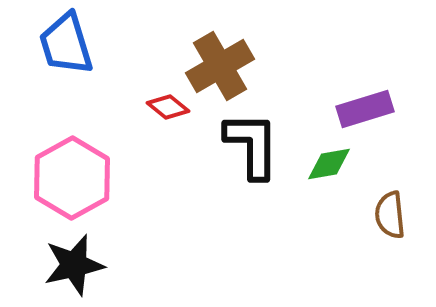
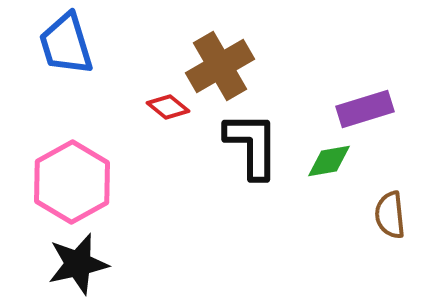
green diamond: moved 3 px up
pink hexagon: moved 4 px down
black star: moved 4 px right, 1 px up
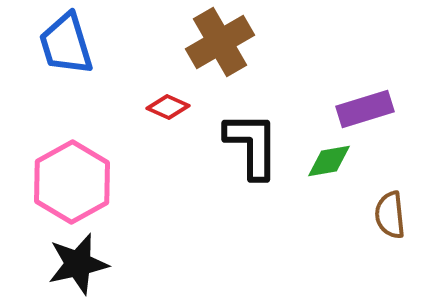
brown cross: moved 24 px up
red diamond: rotated 15 degrees counterclockwise
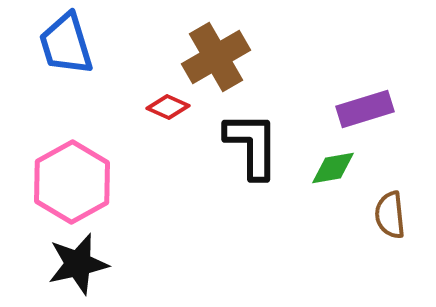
brown cross: moved 4 px left, 15 px down
green diamond: moved 4 px right, 7 px down
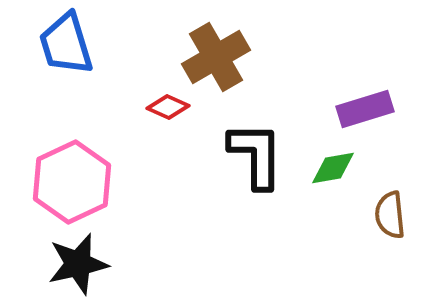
black L-shape: moved 4 px right, 10 px down
pink hexagon: rotated 4 degrees clockwise
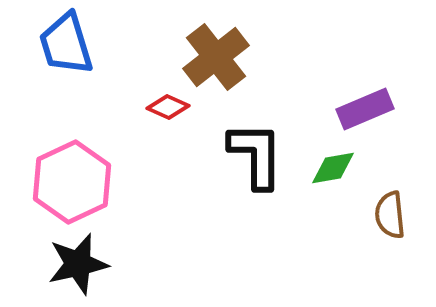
brown cross: rotated 8 degrees counterclockwise
purple rectangle: rotated 6 degrees counterclockwise
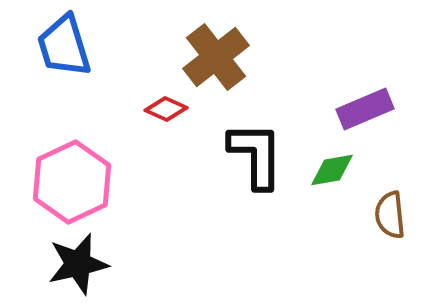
blue trapezoid: moved 2 px left, 2 px down
red diamond: moved 2 px left, 2 px down
green diamond: moved 1 px left, 2 px down
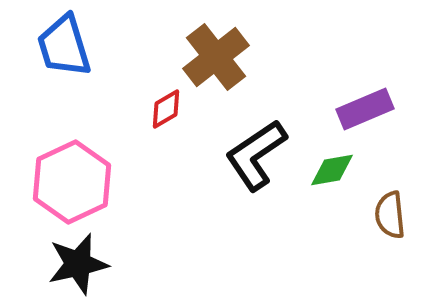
red diamond: rotated 54 degrees counterclockwise
black L-shape: rotated 124 degrees counterclockwise
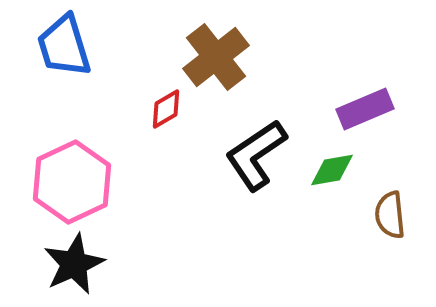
black star: moved 4 px left; rotated 12 degrees counterclockwise
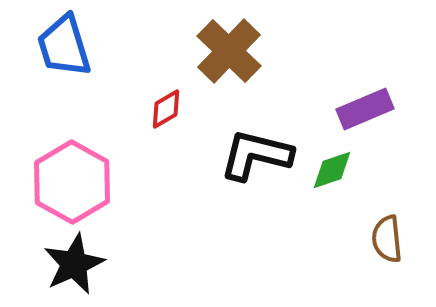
brown cross: moved 13 px right, 6 px up; rotated 8 degrees counterclockwise
black L-shape: rotated 48 degrees clockwise
green diamond: rotated 9 degrees counterclockwise
pink hexagon: rotated 6 degrees counterclockwise
brown semicircle: moved 3 px left, 24 px down
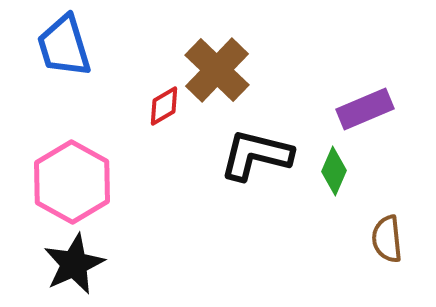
brown cross: moved 12 px left, 19 px down
red diamond: moved 2 px left, 3 px up
green diamond: moved 2 px right, 1 px down; rotated 48 degrees counterclockwise
